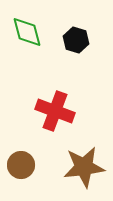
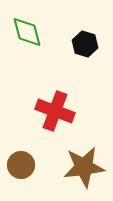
black hexagon: moved 9 px right, 4 px down
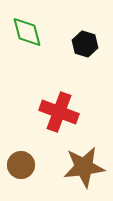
red cross: moved 4 px right, 1 px down
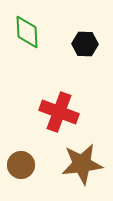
green diamond: rotated 12 degrees clockwise
black hexagon: rotated 15 degrees counterclockwise
brown star: moved 2 px left, 3 px up
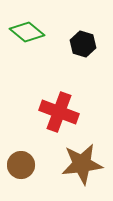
green diamond: rotated 48 degrees counterclockwise
black hexagon: moved 2 px left; rotated 15 degrees clockwise
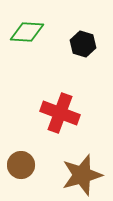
green diamond: rotated 36 degrees counterclockwise
red cross: moved 1 px right, 1 px down
brown star: moved 11 px down; rotated 9 degrees counterclockwise
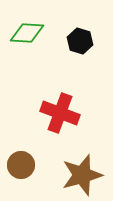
green diamond: moved 1 px down
black hexagon: moved 3 px left, 3 px up
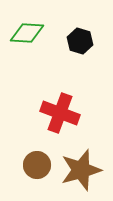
brown circle: moved 16 px right
brown star: moved 1 px left, 5 px up
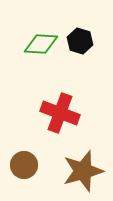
green diamond: moved 14 px right, 11 px down
brown circle: moved 13 px left
brown star: moved 2 px right, 1 px down
